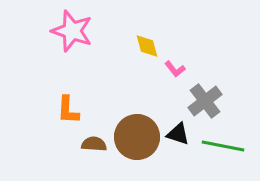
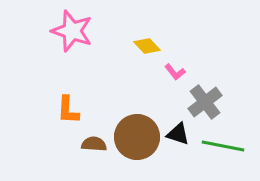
yellow diamond: rotated 28 degrees counterclockwise
pink L-shape: moved 3 px down
gray cross: moved 1 px down
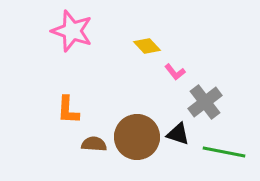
green line: moved 1 px right, 6 px down
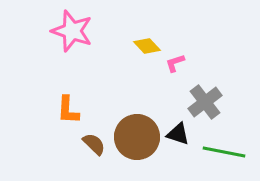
pink L-shape: moved 9 px up; rotated 110 degrees clockwise
brown semicircle: rotated 40 degrees clockwise
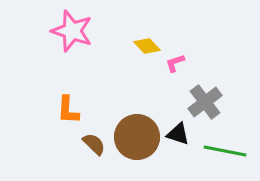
green line: moved 1 px right, 1 px up
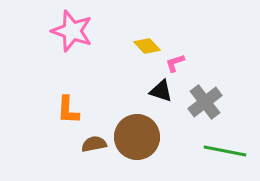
black triangle: moved 17 px left, 43 px up
brown semicircle: rotated 55 degrees counterclockwise
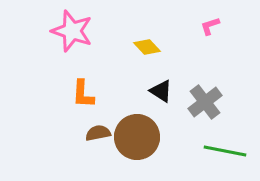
yellow diamond: moved 1 px down
pink L-shape: moved 35 px right, 37 px up
black triangle: rotated 15 degrees clockwise
orange L-shape: moved 15 px right, 16 px up
brown semicircle: moved 4 px right, 11 px up
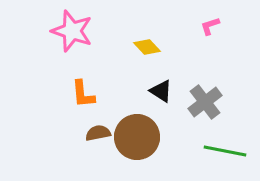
orange L-shape: rotated 8 degrees counterclockwise
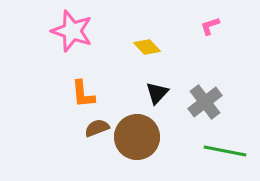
black triangle: moved 4 px left, 2 px down; rotated 40 degrees clockwise
brown semicircle: moved 1 px left, 5 px up; rotated 10 degrees counterclockwise
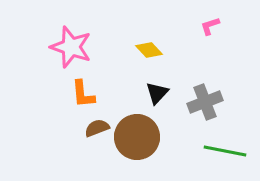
pink star: moved 1 px left, 16 px down
yellow diamond: moved 2 px right, 3 px down
gray cross: rotated 16 degrees clockwise
